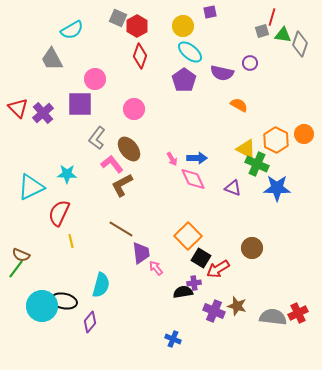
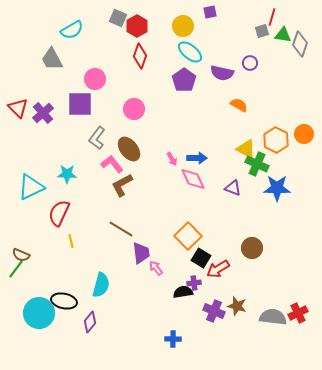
cyan circle at (42, 306): moved 3 px left, 7 px down
blue cross at (173, 339): rotated 21 degrees counterclockwise
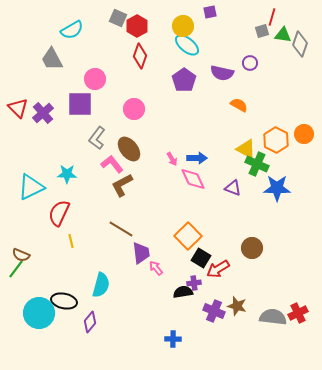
cyan ellipse at (190, 52): moved 3 px left, 7 px up
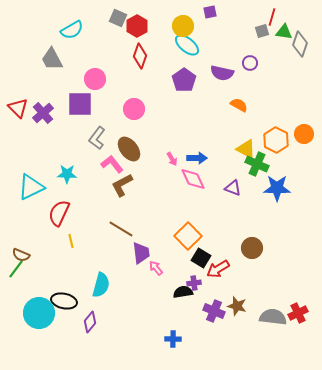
green triangle at (283, 35): moved 1 px right, 3 px up
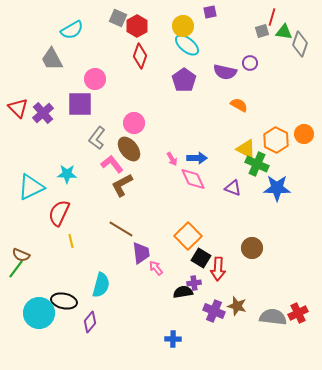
purple semicircle at (222, 73): moved 3 px right, 1 px up
pink circle at (134, 109): moved 14 px down
red arrow at (218, 269): rotated 55 degrees counterclockwise
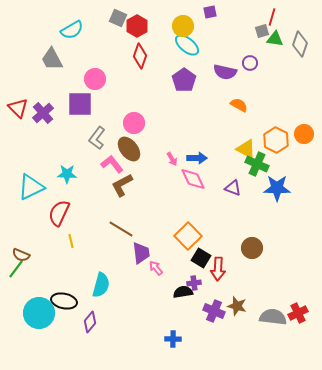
green triangle at (284, 32): moved 9 px left, 7 px down
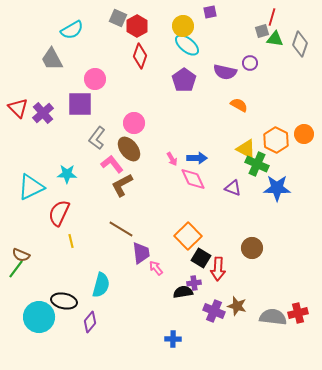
cyan circle at (39, 313): moved 4 px down
red cross at (298, 313): rotated 12 degrees clockwise
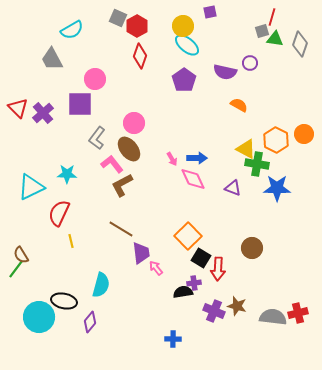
green cross at (257, 164): rotated 15 degrees counterclockwise
brown semicircle at (21, 255): rotated 36 degrees clockwise
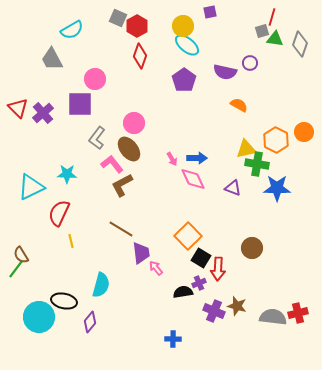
orange circle at (304, 134): moved 2 px up
yellow triangle at (246, 149): rotated 40 degrees counterclockwise
purple cross at (194, 283): moved 5 px right; rotated 16 degrees counterclockwise
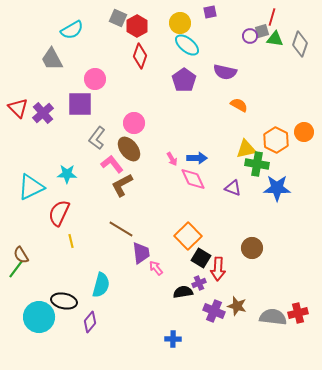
yellow circle at (183, 26): moved 3 px left, 3 px up
purple circle at (250, 63): moved 27 px up
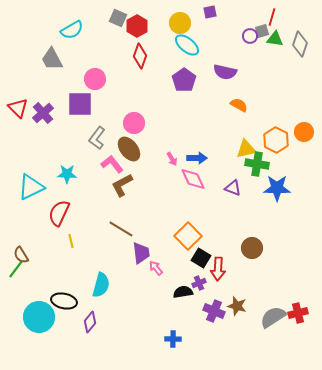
gray semicircle at (273, 317): rotated 40 degrees counterclockwise
